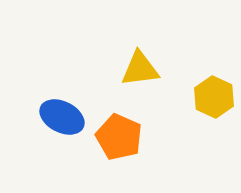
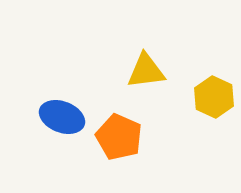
yellow triangle: moved 6 px right, 2 px down
blue ellipse: rotated 6 degrees counterclockwise
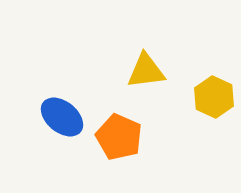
blue ellipse: rotated 18 degrees clockwise
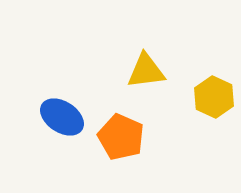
blue ellipse: rotated 6 degrees counterclockwise
orange pentagon: moved 2 px right
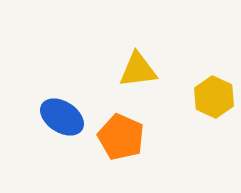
yellow triangle: moved 8 px left, 1 px up
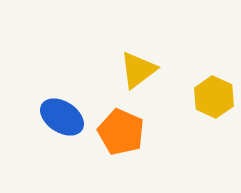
yellow triangle: rotated 30 degrees counterclockwise
orange pentagon: moved 5 px up
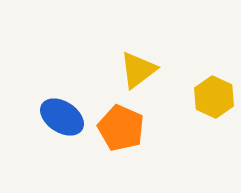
orange pentagon: moved 4 px up
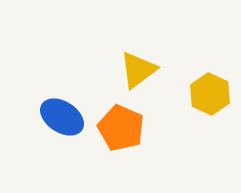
yellow hexagon: moved 4 px left, 3 px up
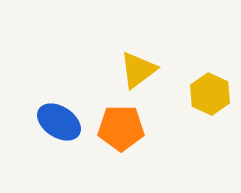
blue ellipse: moved 3 px left, 5 px down
orange pentagon: rotated 24 degrees counterclockwise
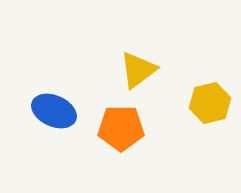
yellow hexagon: moved 9 px down; rotated 21 degrees clockwise
blue ellipse: moved 5 px left, 11 px up; rotated 9 degrees counterclockwise
